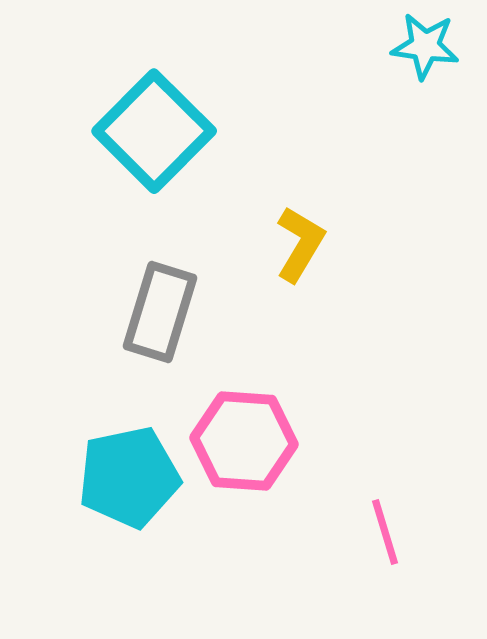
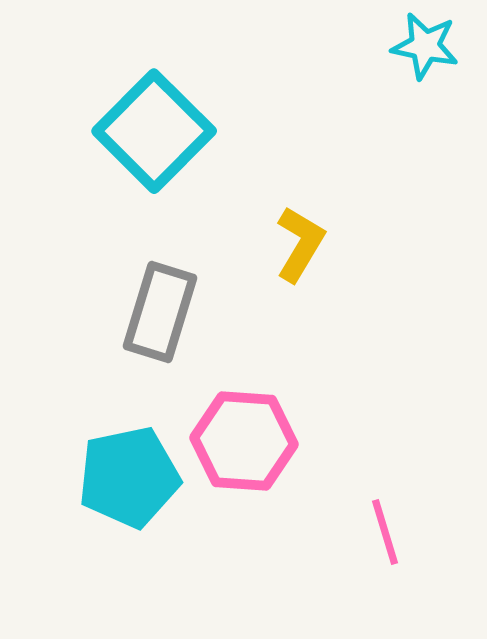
cyan star: rotated 4 degrees clockwise
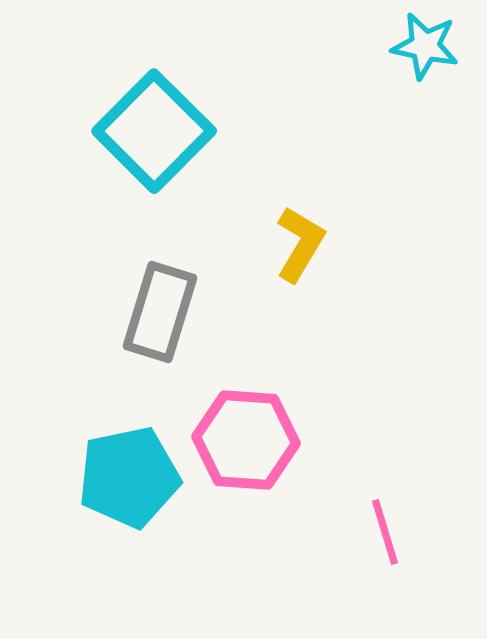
pink hexagon: moved 2 px right, 1 px up
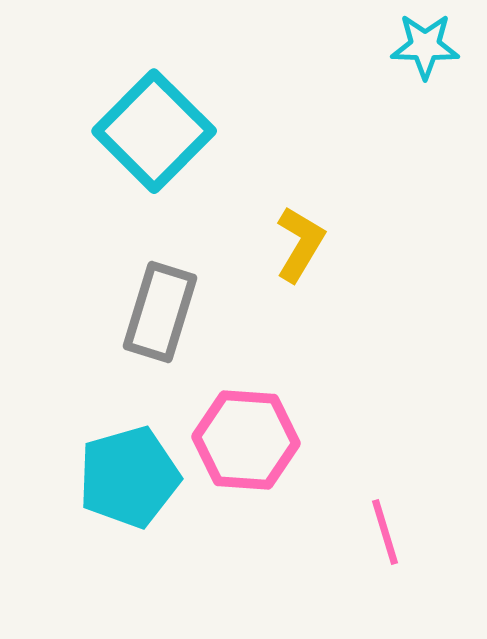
cyan star: rotated 10 degrees counterclockwise
cyan pentagon: rotated 4 degrees counterclockwise
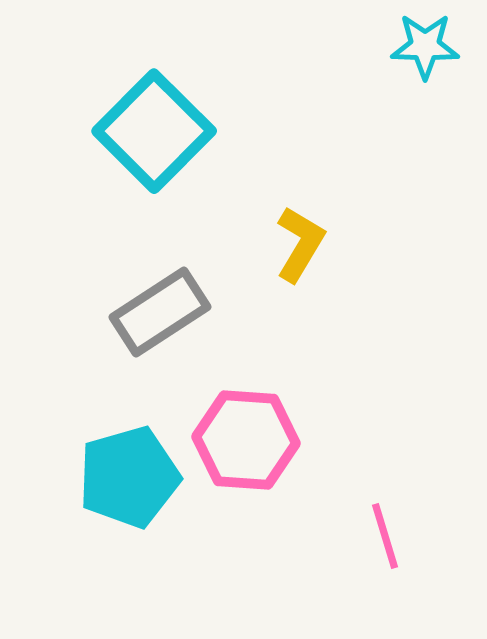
gray rectangle: rotated 40 degrees clockwise
pink line: moved 4 px down
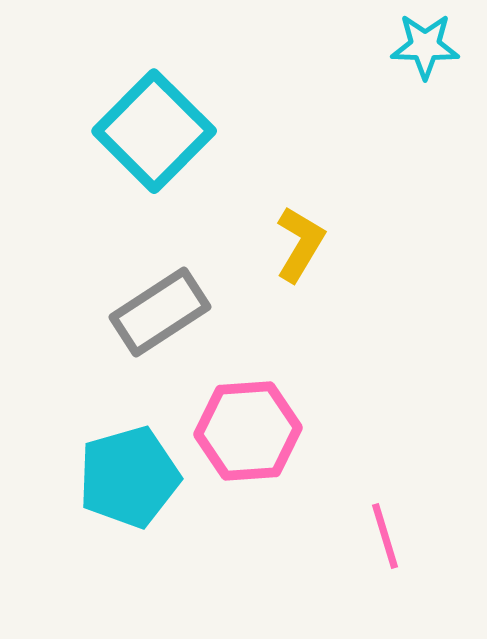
pink hexagon: moved 2 px right, 9 px up; rotated 8 degrees counterclockwise
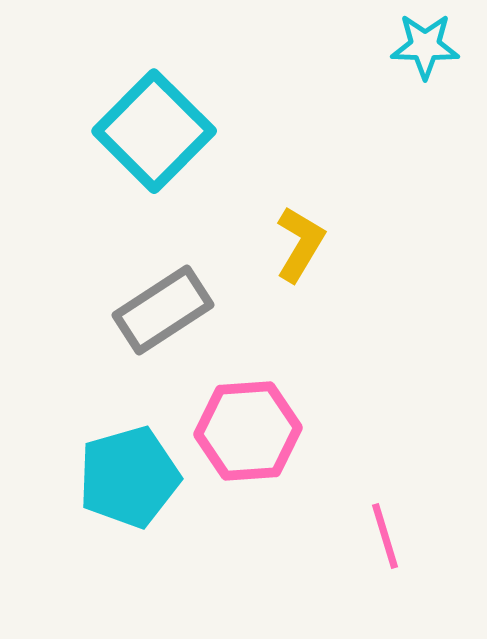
gray rectangle: moved 3 px right, 2 px up
